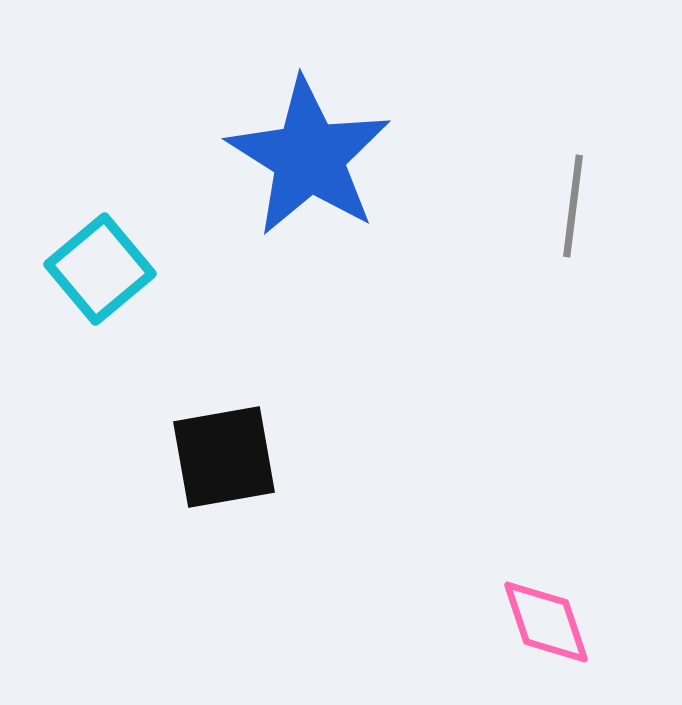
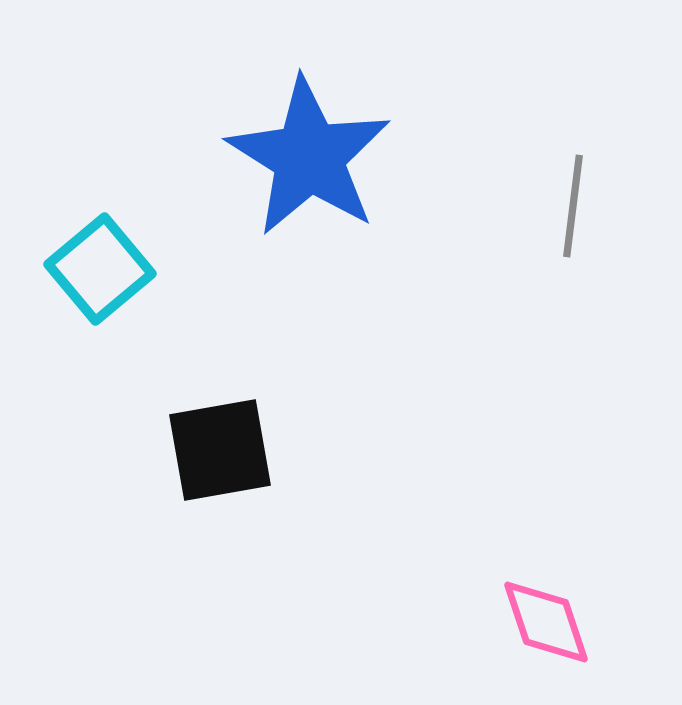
black square: moved 4 px left, 7 px up
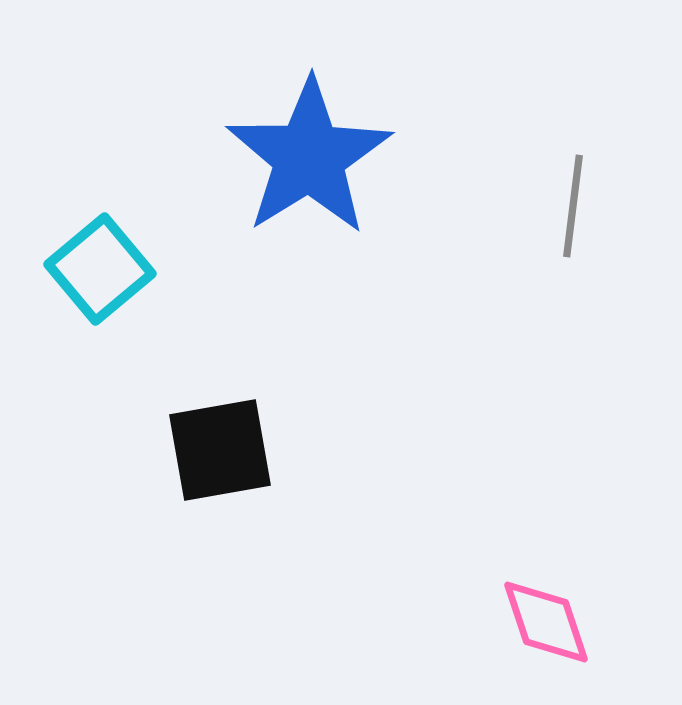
blue star: rotated 8 degrees clockwise
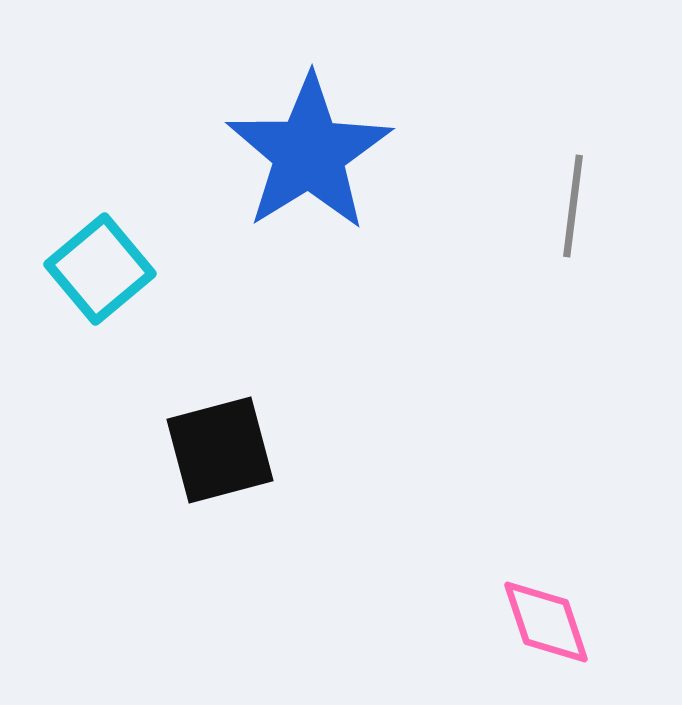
blue star: moved 4 px up
black square: rotated 5 degrees counterclockwise
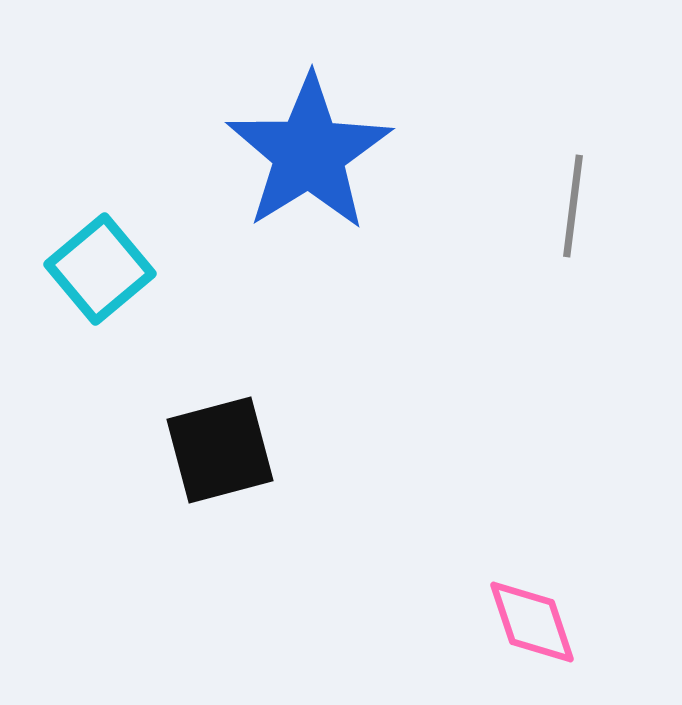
pink diamond: moved 14 px left
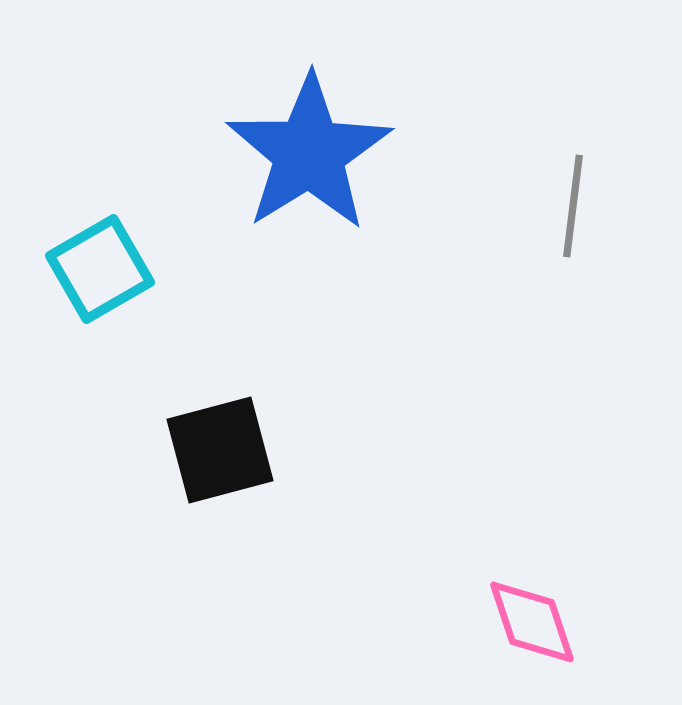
cyan square: rotated 10 degrees clockwise
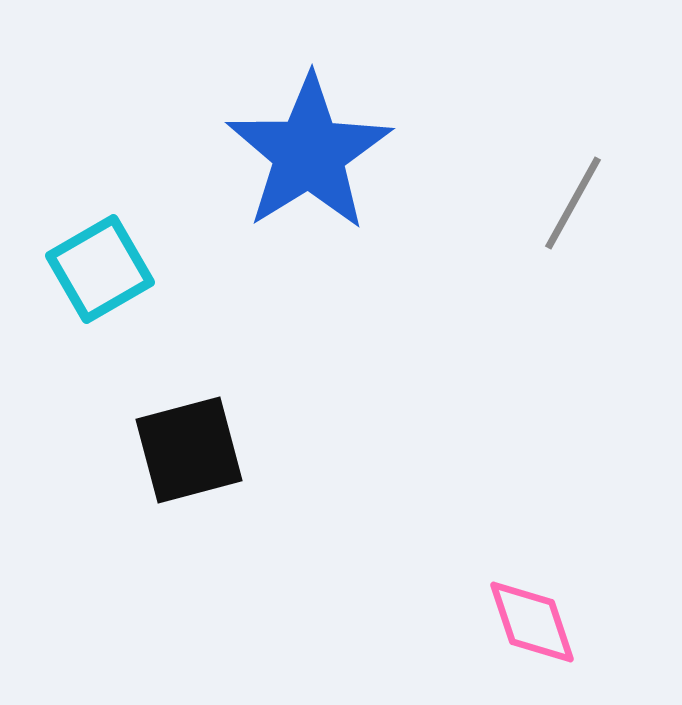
gray line: moved 3 px up; rotated 22 degrees clockwise
black square: moved 31 px left
